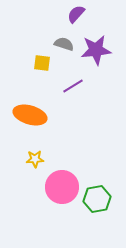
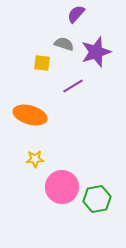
purple star: moved 2 px down; rotated 12 degrees counterclockwise
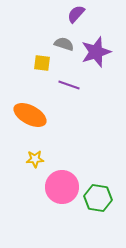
purple line: moved 4 px left, 1 px up; rotated 50 degrees clockwise
orange ellipse: rotated 12 degrees clockwise
green hexagon: moved 1 px right, 1 px up; rotated 20 degrees clockwise
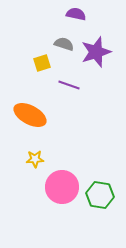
purple semicircle: rotated 60 degrees clockwise
yellow square: rotated 24 degrees counterclockwise
green hexagon: moved 2 px right, 3 px up
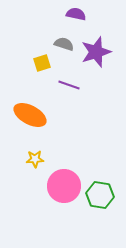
pink circle: moved 2 px right, 1 px up
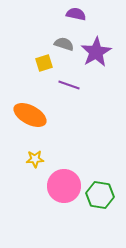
purple star: rotated 12 degrees counterclockwise
yellow square: moved 2 px right
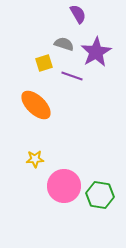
purple semicircle: moved 2 px right; rotated 48 degrees clockwise
purple line: moved 3 px right, 9 px up
orange ellipse: moved 6 px right, 10 px up; rotated 16 degrees clockwise
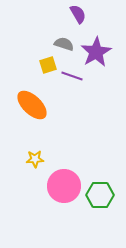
yellow square: moved 4 px right, 2 px down
orange ellipse: moved 4 px left
green hexagon: rotated 8 degrees counterclockwise
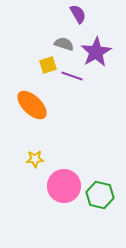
green hexagon: rotated 12 degrees clockwise
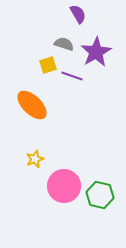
yellow star: rotated 18 degrees counterclockwise
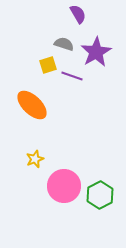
green hexagon: rotated 20 degrees clockwise
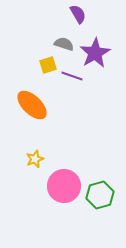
purple star: moved 1 px left, 1 px down
green hexagon: rotated 12 degrees clockwise
